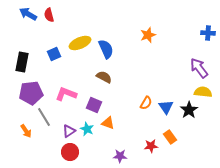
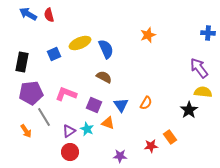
blue triangle: moved 45 px left, 2 px up
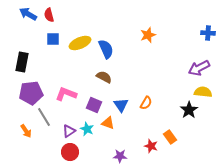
blue square: moved 1 px left, 15 px up; rotated 24 degrees clockwise
purple arrow: rotated 80 degrees counterclockwise
red star: rotated 24 degrees clockwise
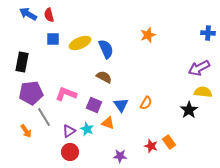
orange rectangle: moved 1 px left, 5 px down
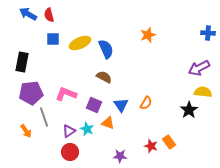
gray line: rotated 12 degrees clockwise
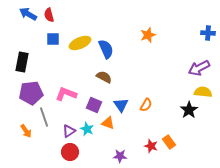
orange semicircle: moved 2 px down
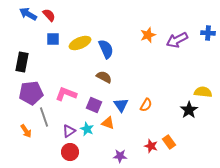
red semicircle: rotated 152 degrees clockwise
purple arrow: moved 22 px left, 28 px up
